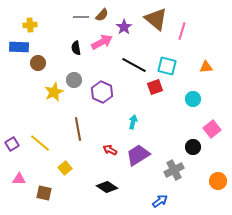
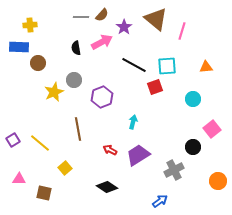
cyan square: rotated 18 degrees counterclockwise
purple hexagon: moved 5 px down; rotated 15 degrees clockwise
purple square: moved 1 px right, 4 px up
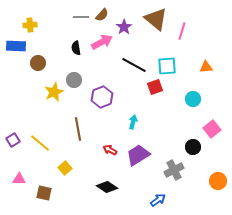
blue rectangle: moved 3 px left, 1 px up
blue arrow: moved 2 px left, 1 px up
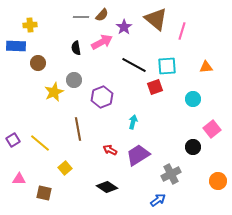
gray cross: moved 3 px left, 4 px down
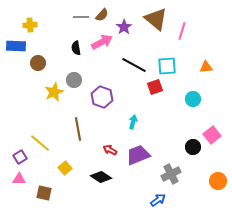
purple hexagon: rotated 20 degrees counterclockwise
pink square: moved 6 px down
purple square: moved 7 px right, 17 px down
purple trapezoid: rotated 10 degrees clockwise
black diamond: moved 6 px left, 10 px up
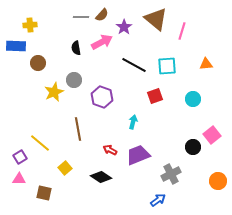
orange triangle: moved 3 px up
red square: moved 9 px down
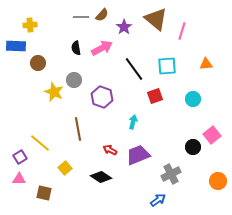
pink arrow: moved 6 px down
black line: moved 4 px down; rotated 25 degrees clockwise
yellow star: rotated 24 degrees counterclockwise
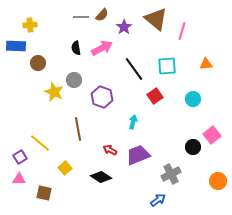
red square: rotated 14 degrees counterclockwise
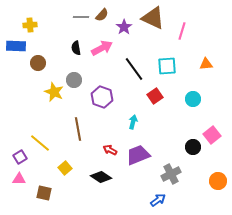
brown triangle: moved 3 px left, 1 px up; rotated 15 degrees counterclockwise
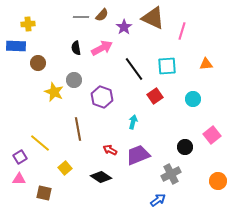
yellow cross: moved 2 px left, 1 px up
black circle: moved 8 px left
